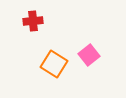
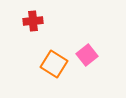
pink square: moved 2 px left
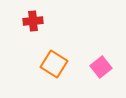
pink square: moved 14 px right, 12 px down
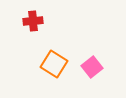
pink square: moved 9 px left
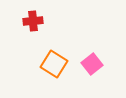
pink square: moved 3 px up
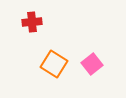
red cross: moved 1 px left, 1 px down
